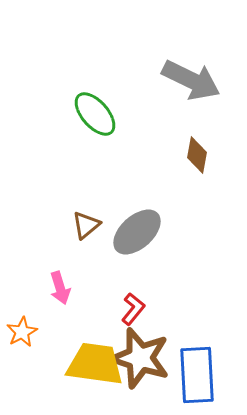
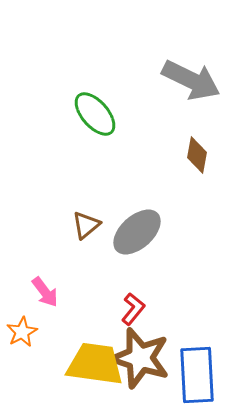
pink arrow: moved 15 px left, 4 px down; rotated 20 degrees counterclockwise
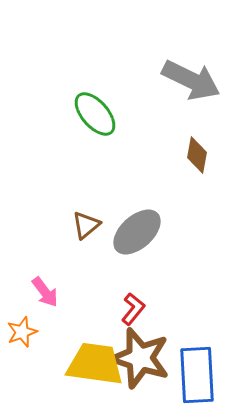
orange star: rotated 8 degrees clockwise
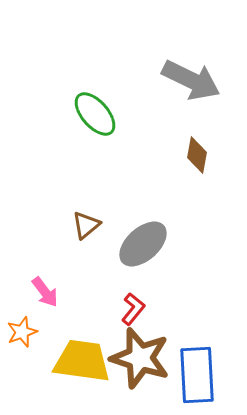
gray ellipse: moved 6 px right, 12 px down
yellow trapezoid: moved 13 px left, 3 px up
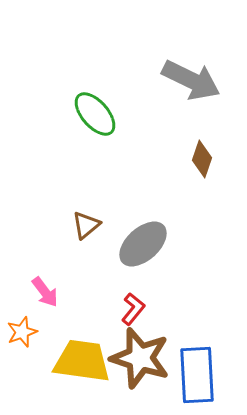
brown diamond: moved 5 px right, 4 px down; rotated 9 degrees clockwise
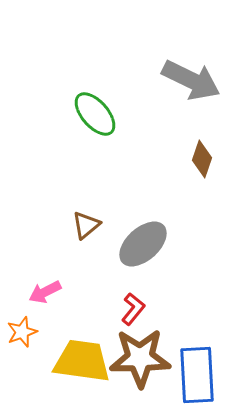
pink arrow: rotated 100 degrees clockwise
brown star: rotated 18 degrees counterclockwise
